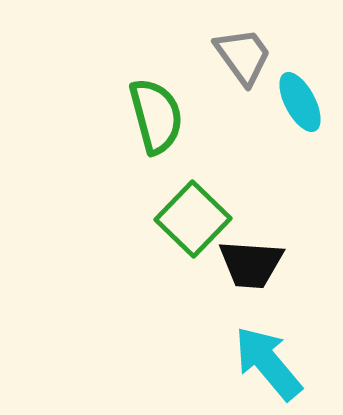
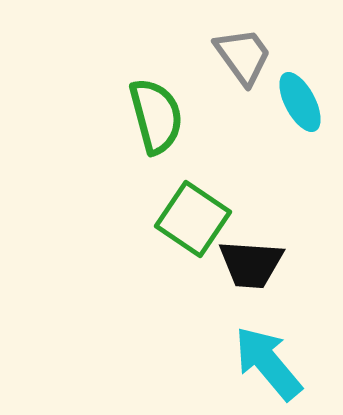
green square: rotated 10 degrees counterclockwise
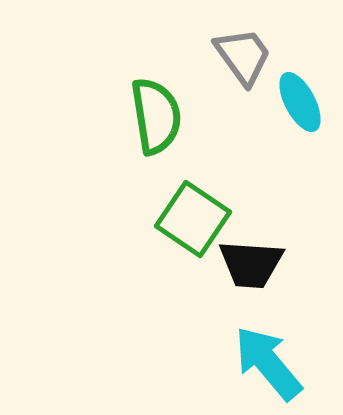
green semicircle: rotated 6 degrees clockwise
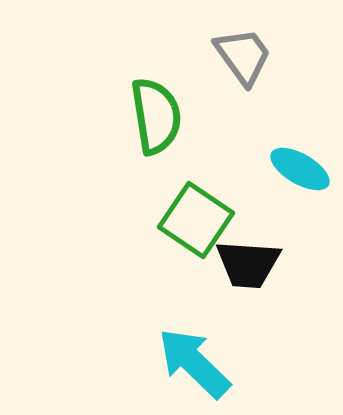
cyan ellipse: moved 67 px down; rotated 32 degrees counterclockwise
green square: moved 3 px right, 1 px down
black trapezoid: moved 3 px left
cyan arrow: moved 74 px left; rotated 6 degrees counterclockwise
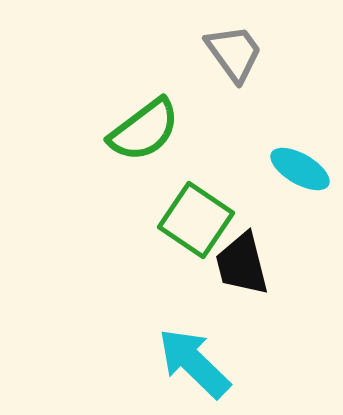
gray trapezoid: moved 9 px left, 3 px up
green semicircle: moved 12 px left, 14 px down; rotated 62 degrees clockwise
black trapezoid: moved 6 px left; rotated 72 degrees clockwise
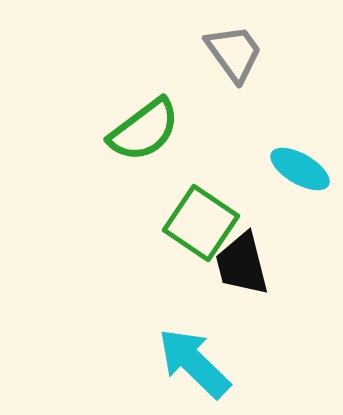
green square: moved 5 px right, 3 px down
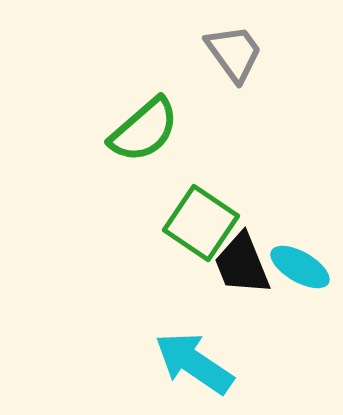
green semicircle: rotated 4 degrees counterclockwise
cyan ellipse: moved 98 px down
black trapezoid: rotated 8 degrees counterclockwise
cyan arrow: rotated 10 degrees counterclockwise
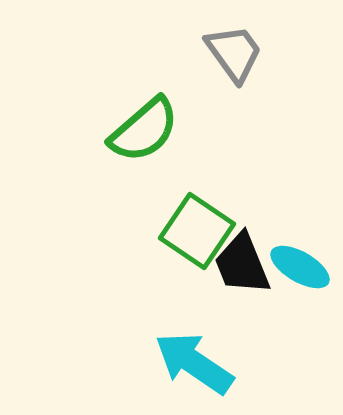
green square: moved 4 px left, 8 px down
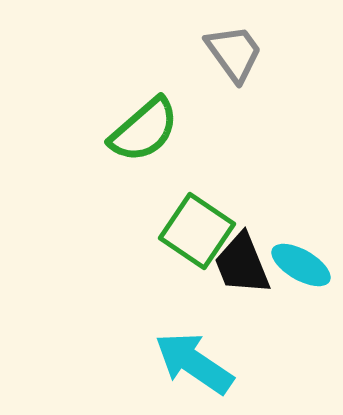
cyan ellipse: moved 1 px right, 2 px up
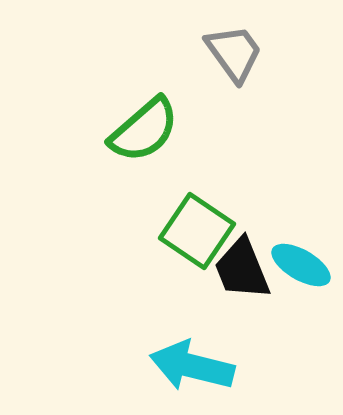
black trapezoid: moved 5 px down
cyan arrow: moved 2 px left, 3 px down; rotated 20 degrees counterclockwise
